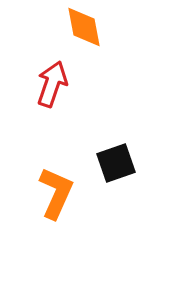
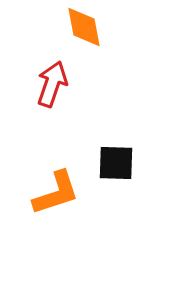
black square: rotated 21 degrees clockwise
orange L-shape: rotated 48 degrees clockwise
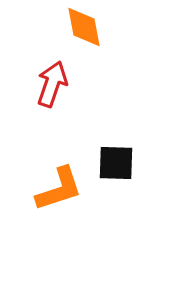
orange L-shape: moved 3 px right, 4 px up
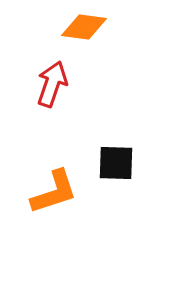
orange diamond: rotated 72 degrees counterclockwise
orange L-shape: moved 5 px left, 3 px down
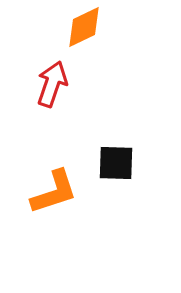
orange diamond: rotated 33 degrees counterclockwise
